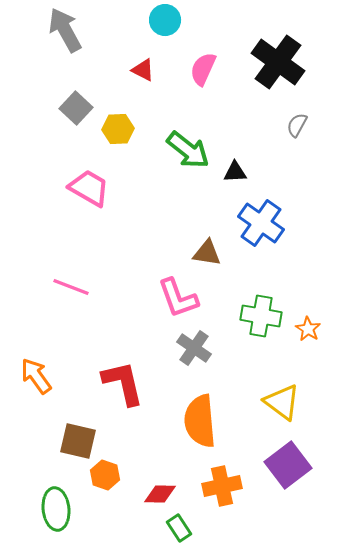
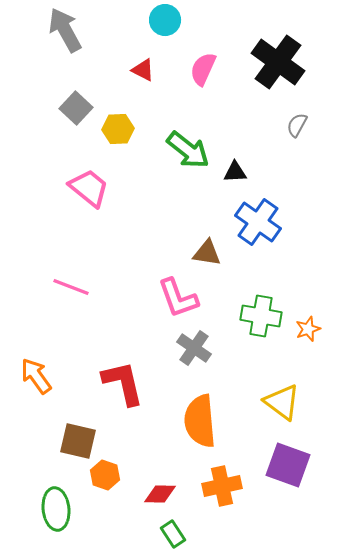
pink trapezoid: rotated 9 degrees clockwise
blue cross: moved 3 px left, 1 px up
orange star: rotated 20 degrees clockwise
purple square: rotated 33 degrees counterclockwise
green rectangle: moved 6 px left, 6 px down
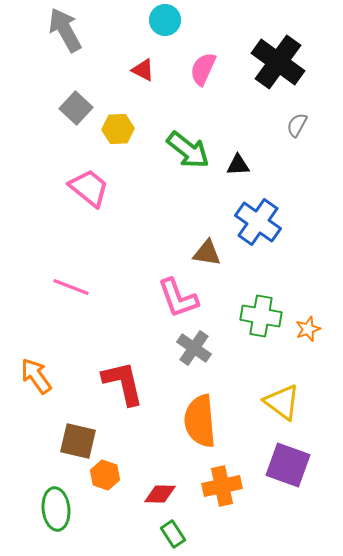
black triangle: moved 3 px right, 7 px up
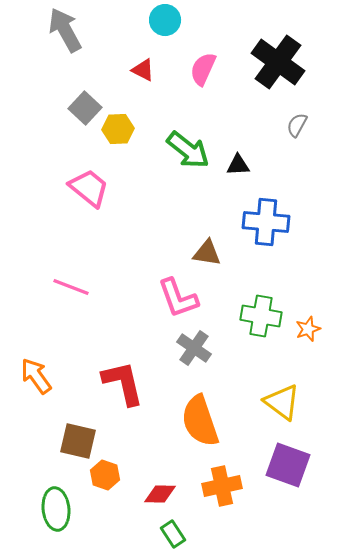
gray square: moved 9 px right
blue cross: moved 8 px right; rotated 30 degrees counterclockwise
orange semicircle: rotated 14 degrees counterclockwise
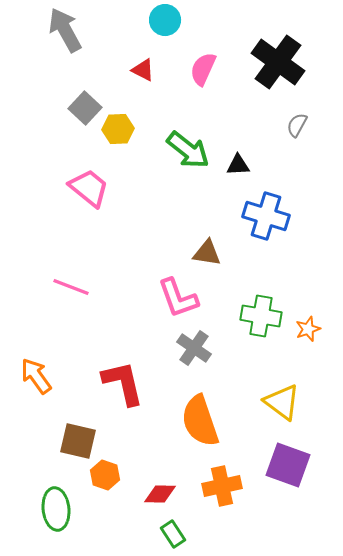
blue cross: moved 6 px up; rotated 12 degrees clockwise
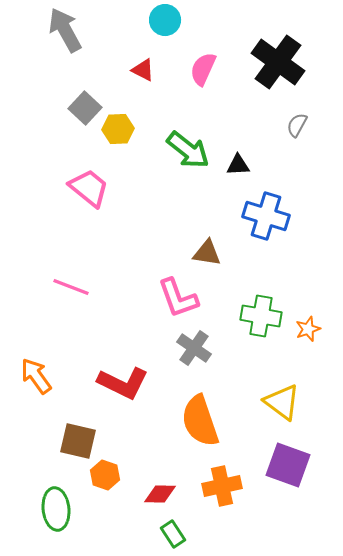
red L-shape: rotated 129 degrees clockwise
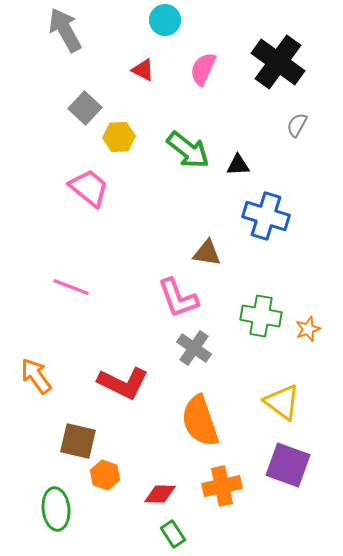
yellow hexagon: moved 1 px right, 8 px down
